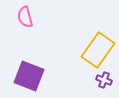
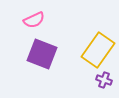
pink semicircle: moved 9 px right, 3 px down; rotated 100 degrees counterclockwise
purple square: moved 13 px right, 22 px up
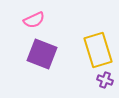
yellow rectangle: rotated 52 degrees counterclockwise
purple cross: moved 1 px right
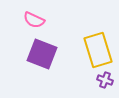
pink semicircle: rotated 50 degrees clockwise
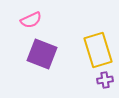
pink semicircle: moved 3 px left; rotated 50 degrees counterclockwise
purple cross: rotated 28 degrees counterclockwise
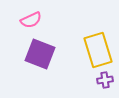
purple square: moved 2 px left
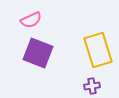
purple square: moved 2 px left, 1 px up
purple cross: moved 13 px left, 6 px down
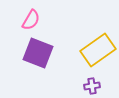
pink semicircle: rotated 35 degrees counterclockwise
yellow rectangle: rotated 72 degrees clockwise
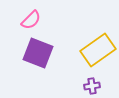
pink semicircle: rotated 15 degrees clockwise
